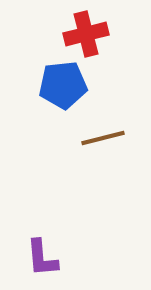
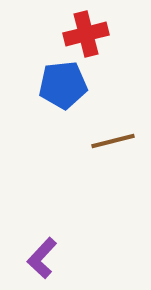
brown line: moved 10 px right, 3 px down
purple L-shape: rotated 48 degrees clockwise
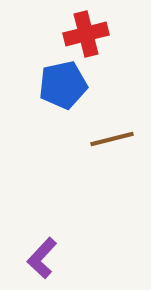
blue pentagon: rotated 6 degrees counterclockwise
brown line: moved 1 px left, 2 px up
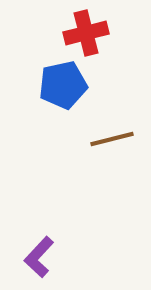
red cross: moved 1 px up
purple L-shape: moved 3 px left, 1 px up
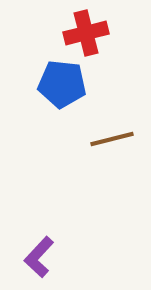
blue pentagon: moved 1 px left, 1 px up; rotated 18 degrees clockwise
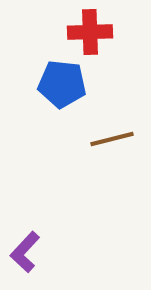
red cross: moved 4 px right, 1 px up; rotated 12 degrees clockwise
purple L-shape: moved 14 px left, 5 px up
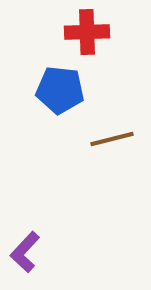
red cross: moved 3 px left
blue pentagon: moved 2 px left, 6 px down
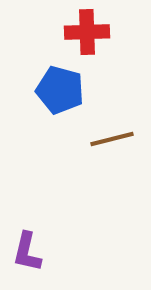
blue pentagon: rotated 9 degrees clockwise
purple L-shape: moved 2 px right; rotated 30 degrees counterclockwise
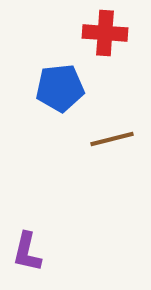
red cross: moved 18 px right, 1 px down; rotated 6 degrees clockwise
blue pentagon: moved 2 px up; rotated 21 degrees counterclockwise
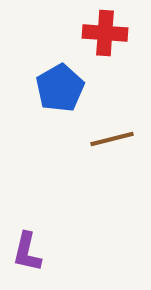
blue pentagon: rotated 24 degrees counterclockwise
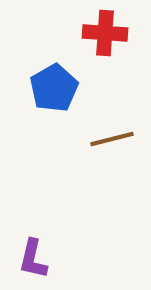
blue pentagon: moved 6 px left
purple L-shape: moved 6 px right, 7 px down
